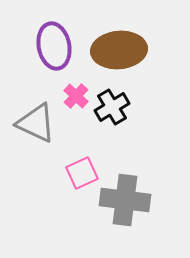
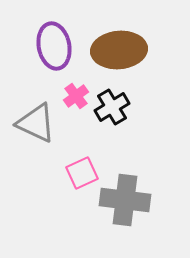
pink cross: rotated 10 degrees clockwise
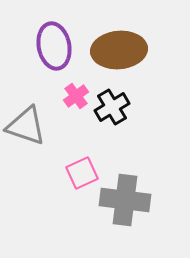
gray triangle: moved 10 px left, 3 px down; rotated 6 degrees counterclockwise
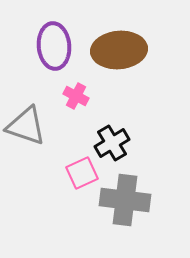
purple ellipse: rotated 6 degrees clockwise
pink cross: rotated 25 degrees counterclockwise
black cross: moved 36 px down
